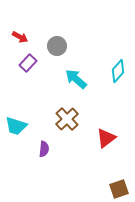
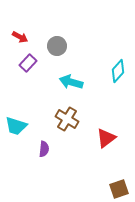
cyan arrow: moved 5 px left, 3 px down; rotated 25 degrees counterclockwise
brown cross: rotated 15 degrees counterclockwise
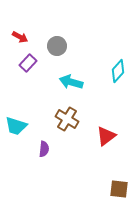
red triangle: moved 2 px up
brown square: rotated 24 degrees clockwise
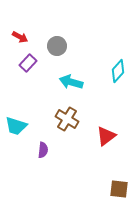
purple semicircle: moved 1 px left, 1 px down
